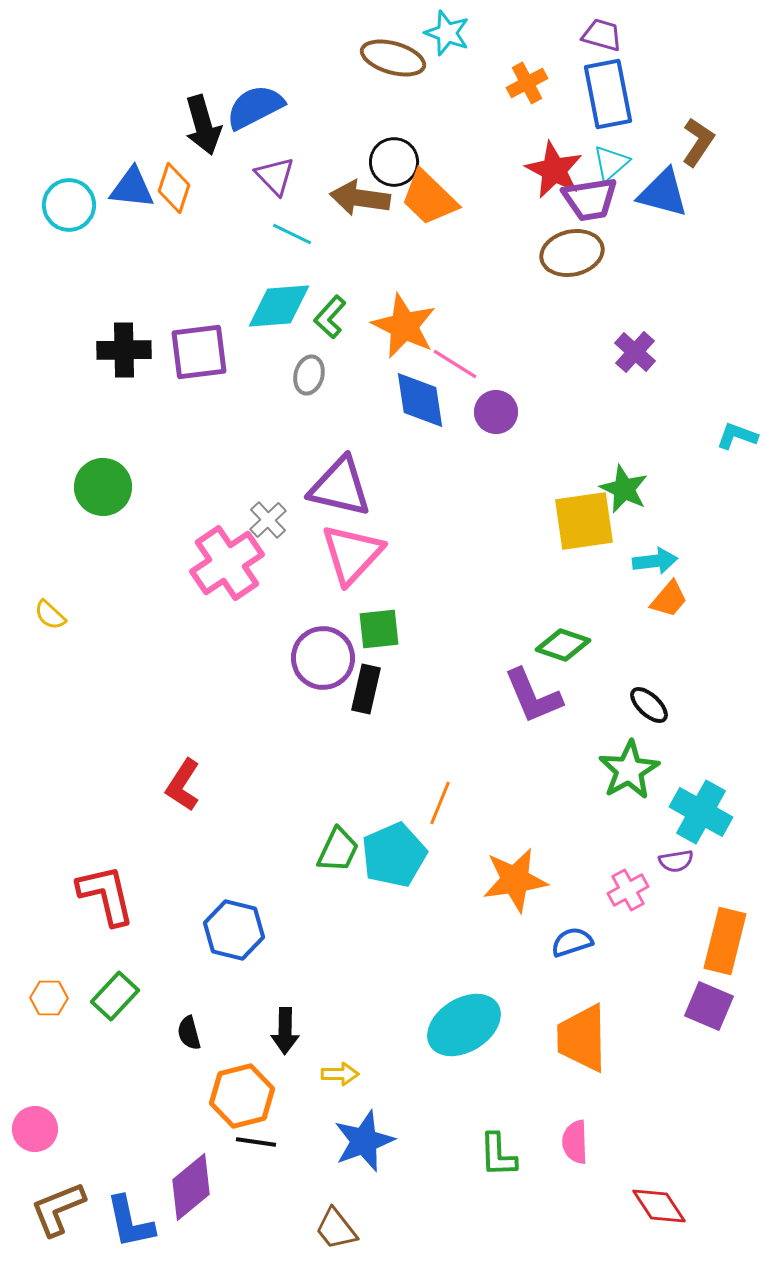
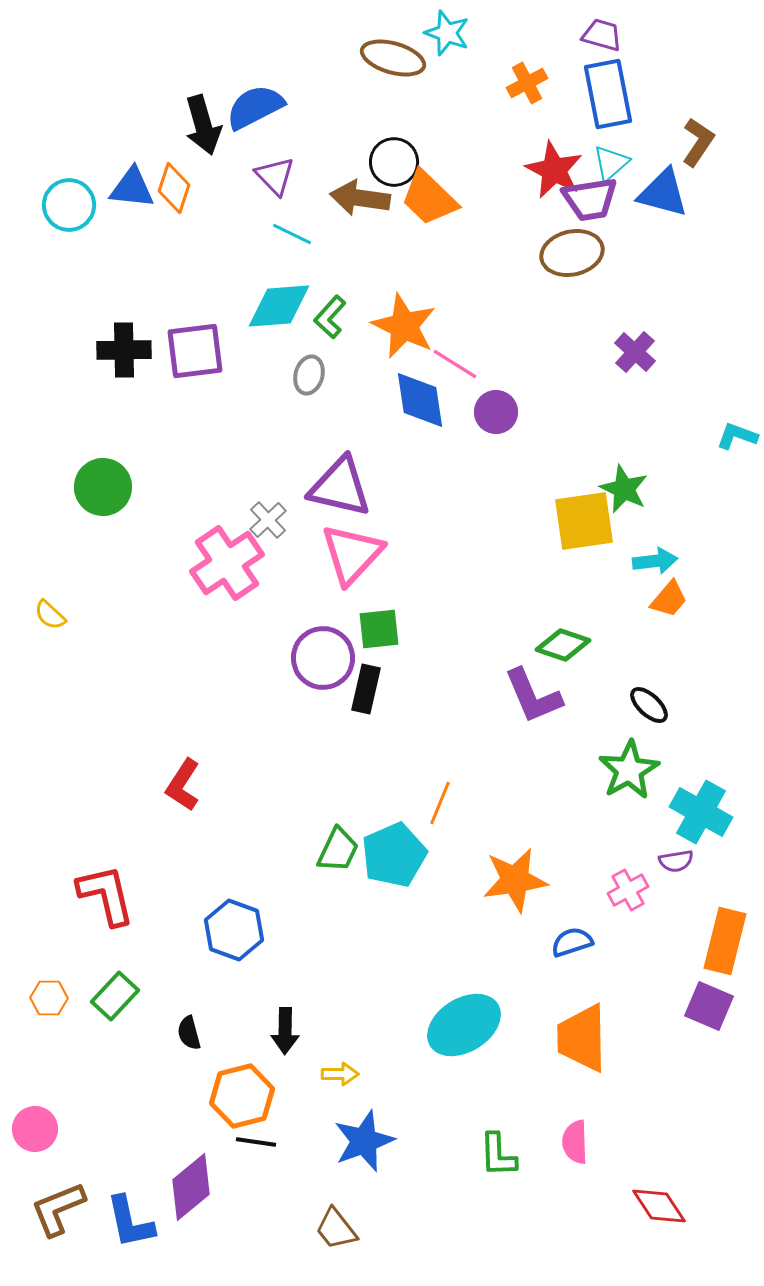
purple square at (199, 352): moved 4 px left, 1 px up
blue hexagon at (234, 930): rotated 6 degrees clockwise
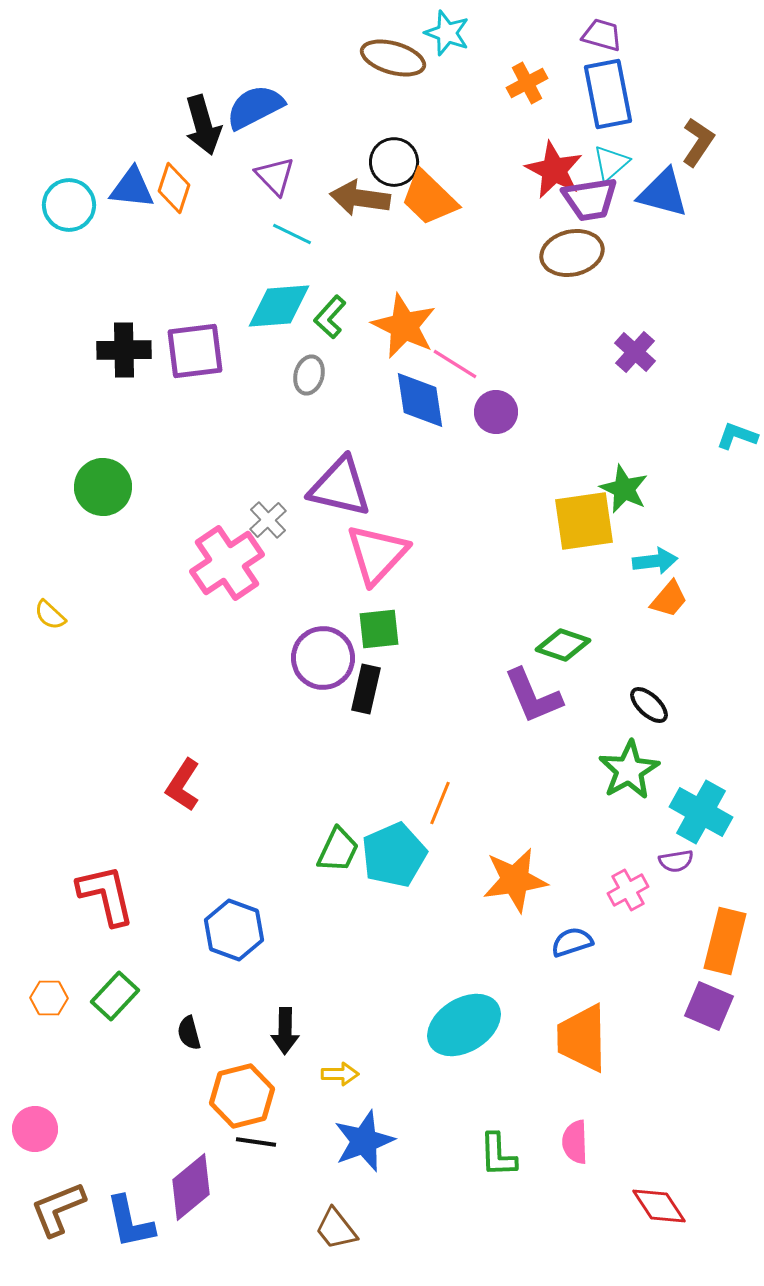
pink triangle at (352, 554): moved 25 px right
